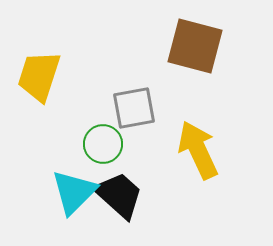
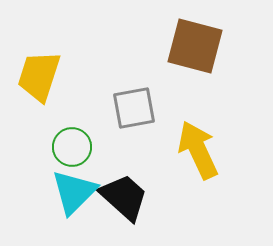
green circle: moved 31 px left, 3 px down
black trapezoid: moved 5 px right, 2 px down
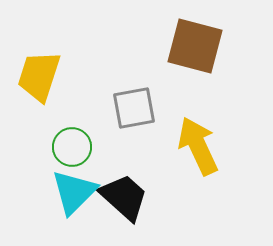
yellow arrow: moved 4 px up
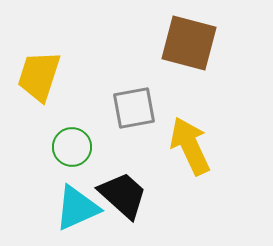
brown square: moved 6 px left, 3 px up
yellow arrow: moved 8 px left
cyan triangle: moved 3 px right, 16 px down; rotated 21 degrees clockwise
black trapezoid: moved 1 px left, 2 px up
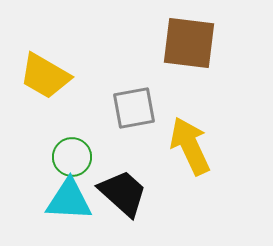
brown square: rotated 8 degrees counterclockwise
yellow trapezoid: moved 6 px right; rotated 78 degrees counterclockwise
green circle: moved 10 px down
black trapezoid: moved 2 px up
cyan triangle: moved 8 px left, 8 px up; rotated 27 degrees clockwise
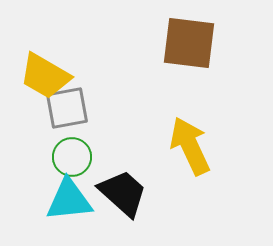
gray square: moved 67 px left
cyan triangle: rotated 9 degrees counterclockwise
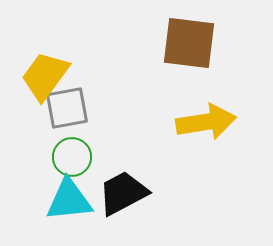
yellow trapezoid: rotated 96 degrees clockwise
yellow arrow: moved 16 px right, 24 px up; rotated 106 degrees clockwise
black trapezoid: rotated 70 degrees counterclockwise
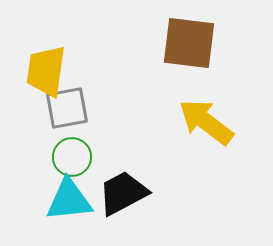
yellow trapezoid: moved 1 px right, 5 px up; rotated 28 degrees counterclockwise
yellow arrow: rotated 134 degrees counterclockwise
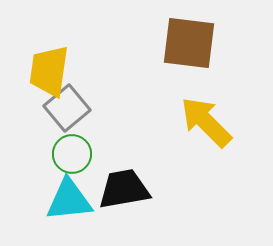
yellow trapezoid: moved 3 px right
gray square: rotated 30 degrees counterclockwise
yellow arrow: rotated 8 degrees clockwise
green circle: moved 3 px up
black trapezoid: moved 1 px right, 4 px up; rotated 18 degrees clockwise
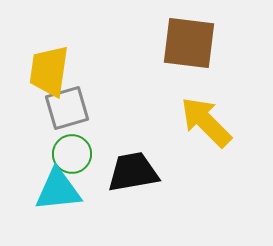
gray square: rotated 24 degrees clockwise
black trapezoid: moved 9 px right, 17 px up
cyan triangle: moved 11 px left, 10 px up
